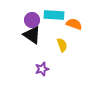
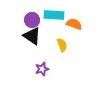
black triangle: moved 1 px down
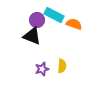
cyan rectangle: rotated 24 degrees clockwise
purple circle: moved 5 px right
black triangle: rotated 12 degrees counterclockwise
yellow semicircle: moved 21 px down; rotated 24 degrees clockwise
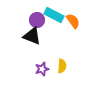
orange semicircle: moved 1 px left, 3 px up; rotated 35 degrees clockwise
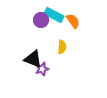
purple circle: moved 4 px right
black triangle: moved 1 px right, 23 px down
yellow semicircle: moved 19 px up
